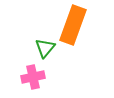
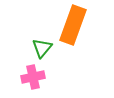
green triangle: moved 3 px left
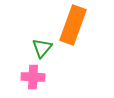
pink cross: rotated 15 degrees clockwise
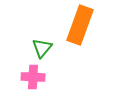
orange rectangle: moved 7 px right
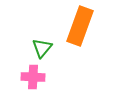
orange rectangle: moved 1 px down
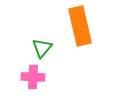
orange rectangle: rotated 33 degrees counterclockwise
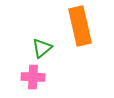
green triangle: rotated 10 degrees clockwise
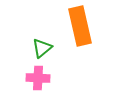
pink cross: moved 5 px right, 1 px down
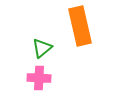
pink cross: moved 1 px right
